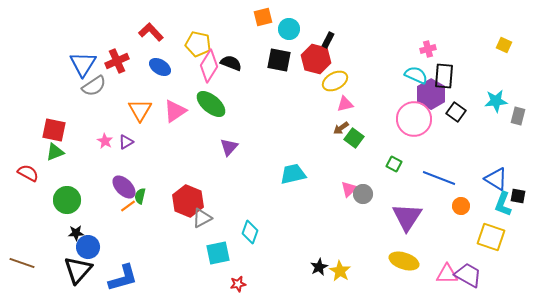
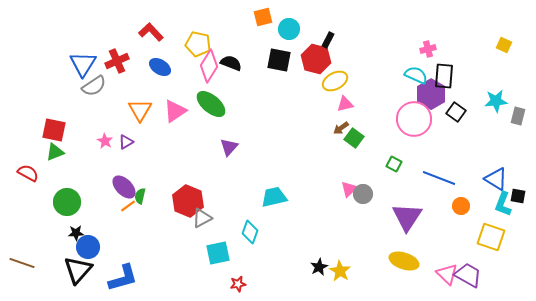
cyan trapezoid at (293, 174): moved 19 px left, 23 px down
green circle at (67, 200): moved 2 px down
pink triangle at (447, 274): rotated 45 degrees clockwise
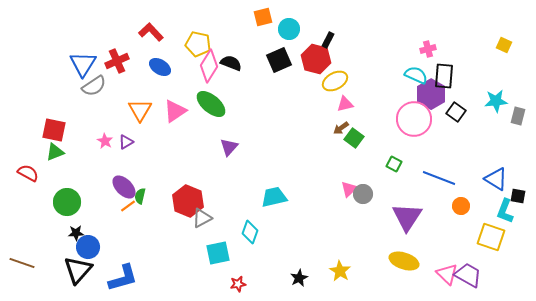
black square at (279, 60): rotated 35 degrees counterclockwise
cyan L-shape at (503, 204): moved 2 px right, 7 px down
black star at (319, 267): moved 20 px left, 11 px down
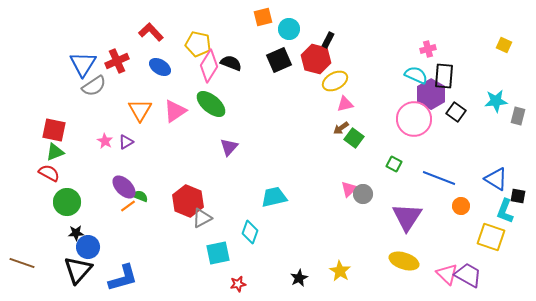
red semicircle at (28, 173): moved 21 px right
green semicircle at (140, 196): rotated 98 degrees clockwise
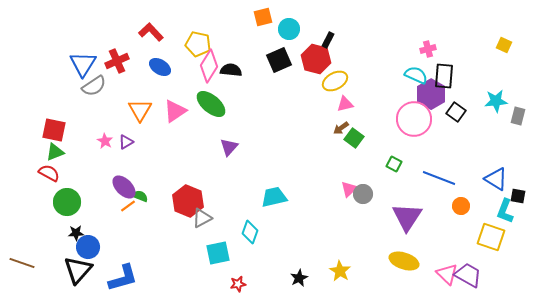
black semicircle at (231, 63): moved 7 px down; rotated 15 degrees counterclockwise
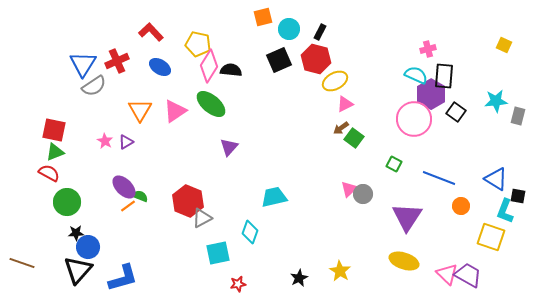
black rectangle at (328, 40): moved 8 px left, 8 px up
pink triangle at (345, 104): rotated 12 degrees counterclockwise
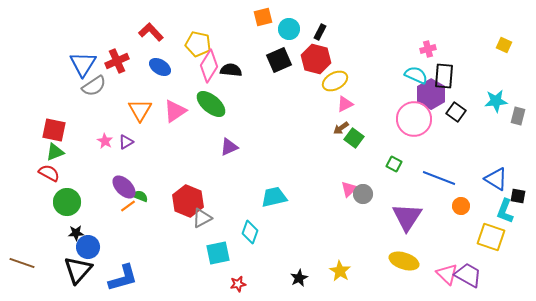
purple triangle at (229, 147): rotated 24 degrees clockwise
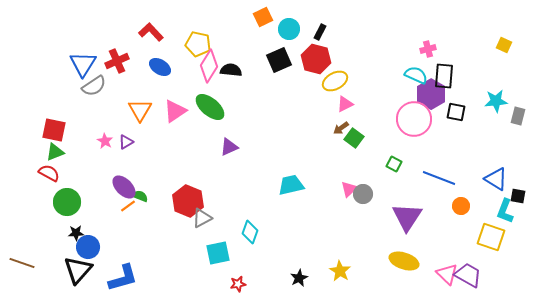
orange square at (263, 17): rotated 12 degrees counterclockwise
green ellipse at (211, 104): moved 1 px left, 3 px down
black square at (456, 112): rotated 24 degrees counterclockwise
cyan trapezoid at (274, 197): moved 17 px right, 12 px up
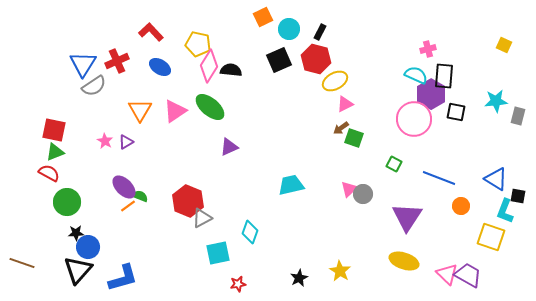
green square at (354, 138): rotated 18 degrees counterclockwise
